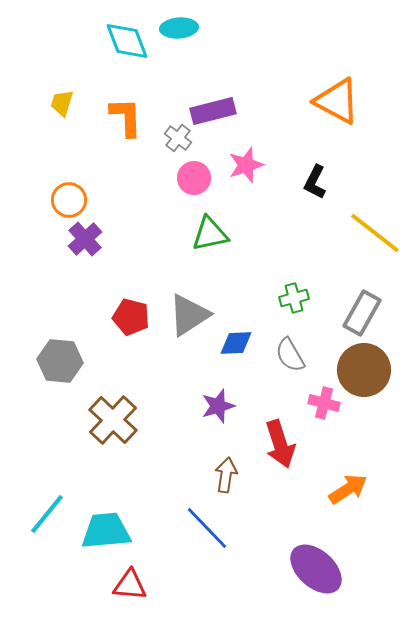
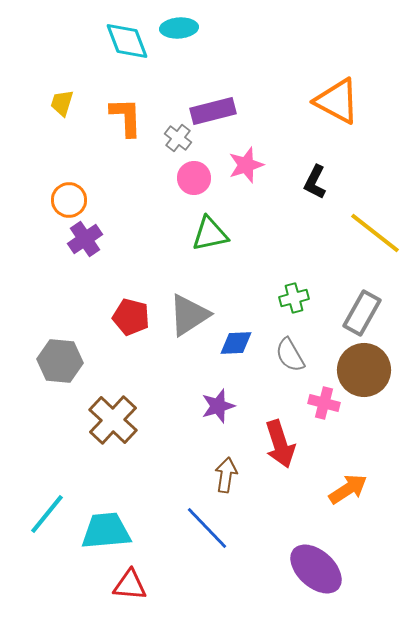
purple cross: rotated 8 degrees clockwise
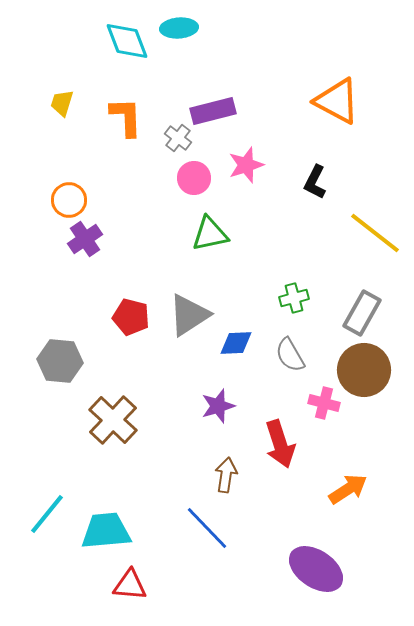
purple ellipse: rotated 8 degrees counterclockwise
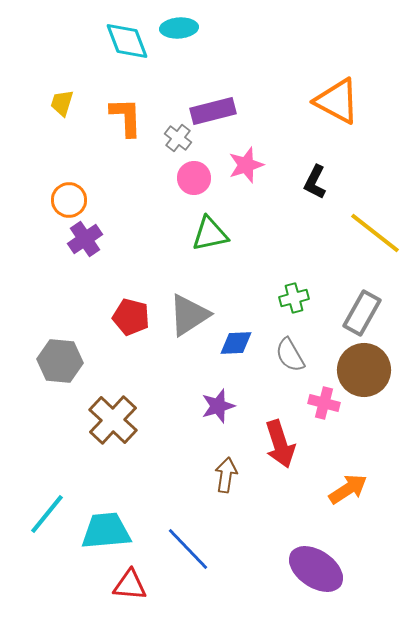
blue line: moved 19 px left, 21 px down
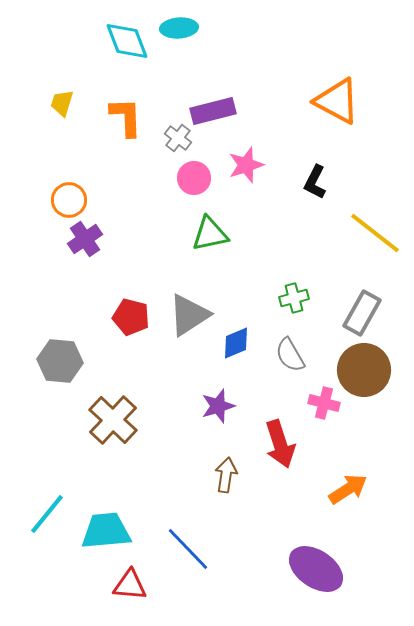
blue diamond: rotated 20 degrees counterclockwise
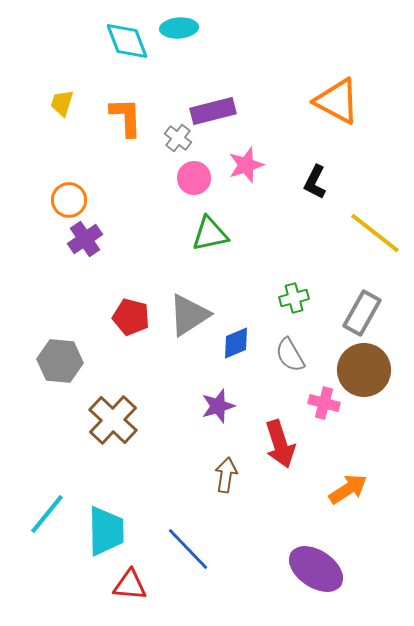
cyan trapezoid: rotated 94 degrees clockwise
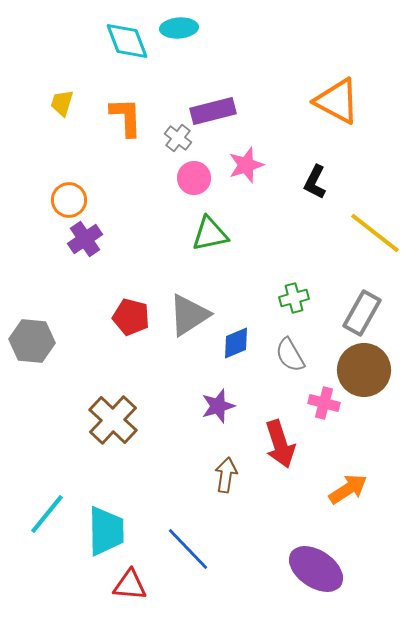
gray hexagon: moved 28 px left, 20 px up
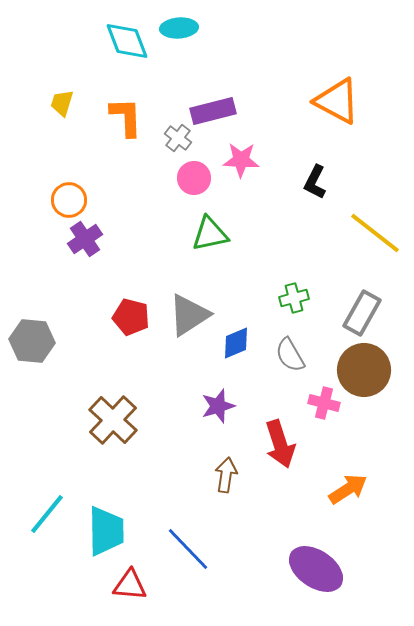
pink star: moved 5 px left, 5 px up; rotated 21 degrees clockwise
